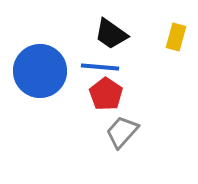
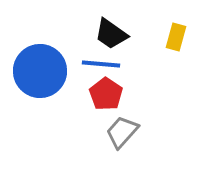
blue line: moved 1 px right, 3 px up
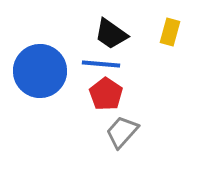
yellow rectangle: moved 6 px left, 5 px up
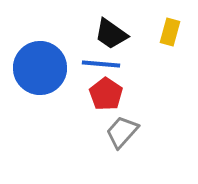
blue circle: moved 3 px up
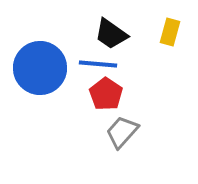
blue line: moved 3 px left
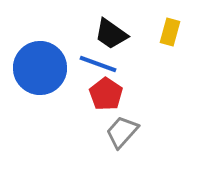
blue line: rotated 15 degrees clockwise
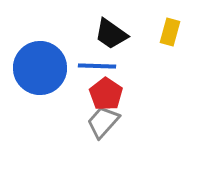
blue line: moved 1 px left, 2 px down; rotated 18 degrees counterclockwise
gray trapezoid: moved 19 px left, 10 px up
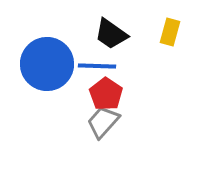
blue circle: moved 7 px right, 4 px up
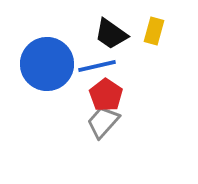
yellow rectangle: moved 16 px left, 1 px up
blue line: rotated 15 degrees counterclockwise
red pentagon: moved 1 px down
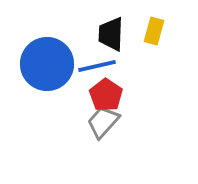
black trapezoid: rotated 57 degrees clockwise
